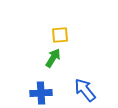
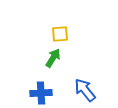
yellow square: moved 1 px up
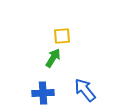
yellow square: moved 2 px right, 2 px down
blue cross: moved 2 px right
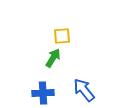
blue arrow: moved 1 px left
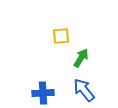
yellow square: moved 1 px left
green arrow: moved 28 px right
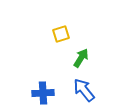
yellow square: moved 2 px up; rotated 12 degrees counterclockwise
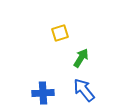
yellow square: moved 1 px left, 1 px up
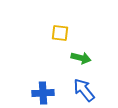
yellow square: rotated 24 degrees clockwise
green arrow: rotated 72 degrees clockwise
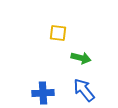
yellow square: moved 2 px left
